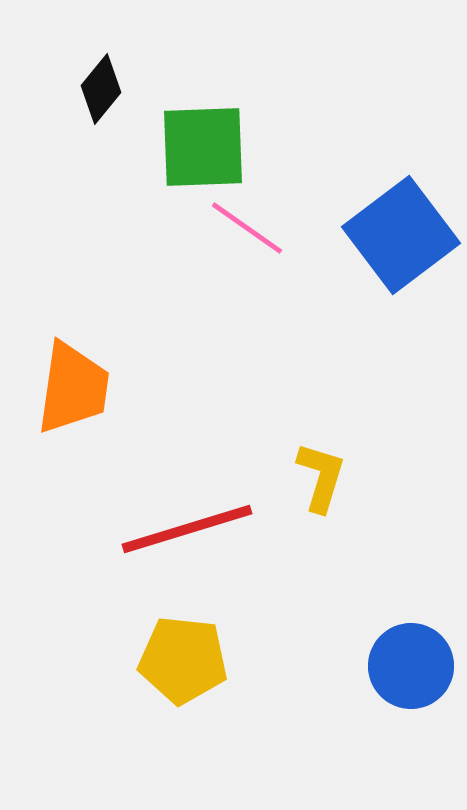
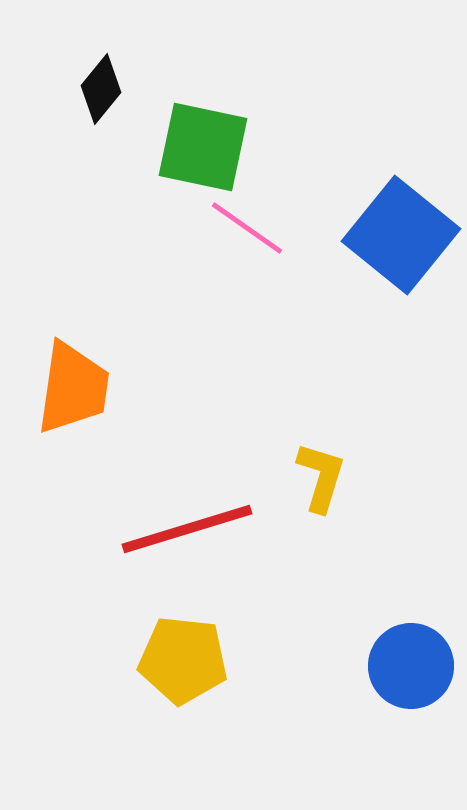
green square: rotated 14 degrees clockwise
blue square: rotated 14 degrees counterclockwise
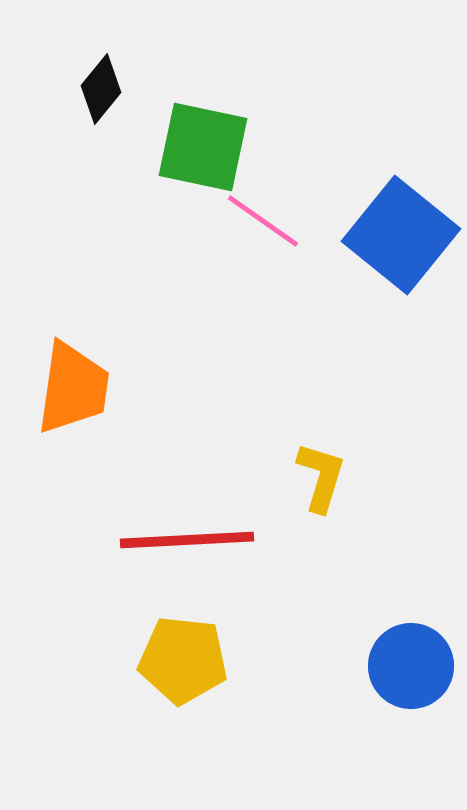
pink line: moved 16 px right, 7 px up
red line: moved 11 px down; rotated 14 degrees clockwise
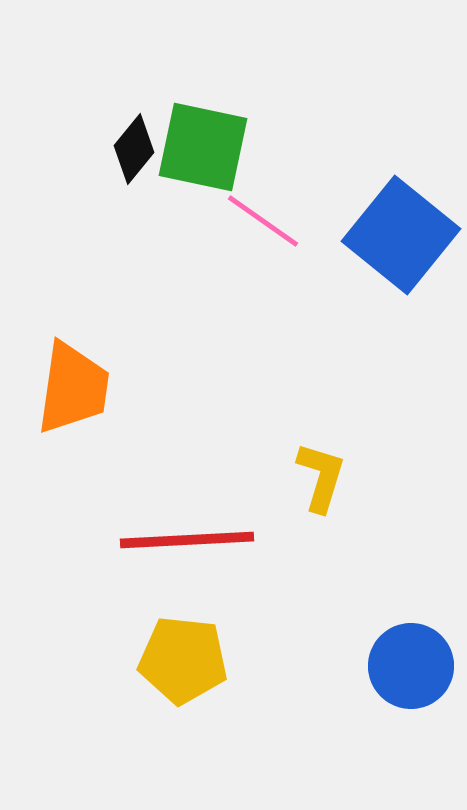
black diamond: moved 33 px right, 60 px down
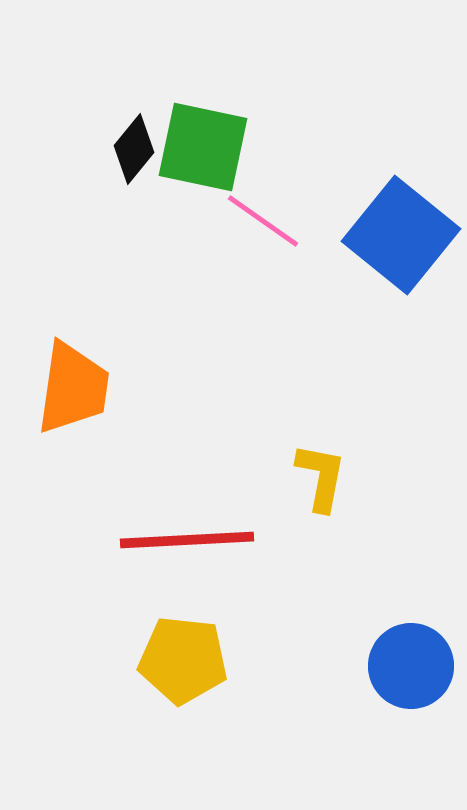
yellow L-shape: rotated 6 degrees counterclockwise
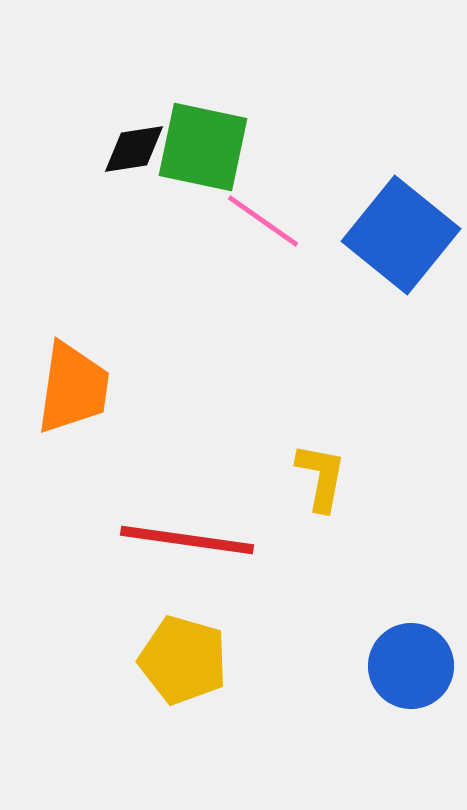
black diamond: rotated 42 degrees clockwise
red line: rotated 11 degrees clockwise
yellow pentagon: rotated 10 degrees clockwise
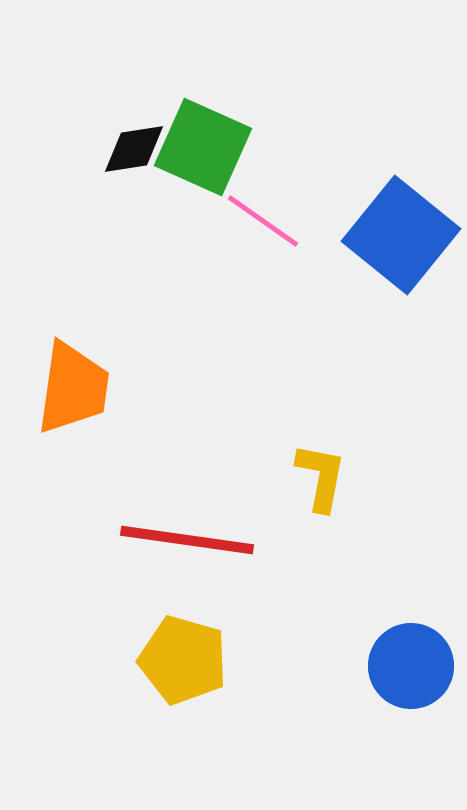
green square: rotated 12 degrees clockwise
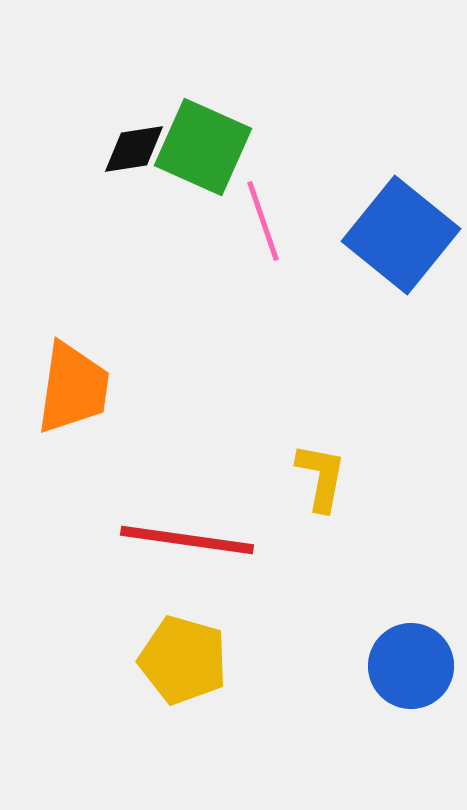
pink line: rotated 36 degrees clockwise
